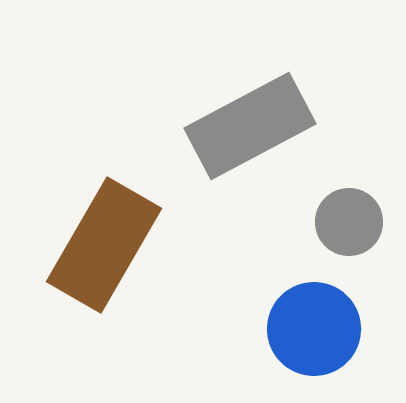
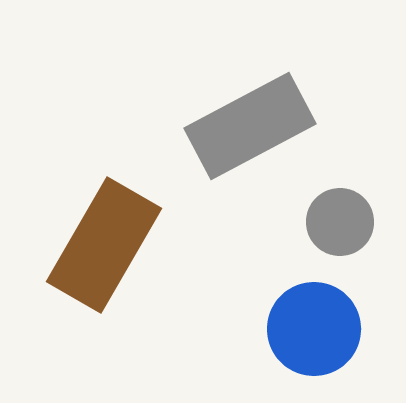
gray circle: moved 9 px left
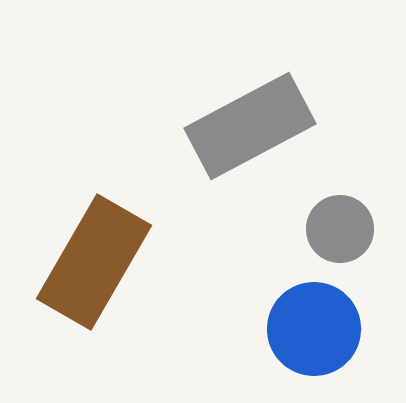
gray circle: moved 7 px down
brown rectangle: moved 10 px left, 17 px down
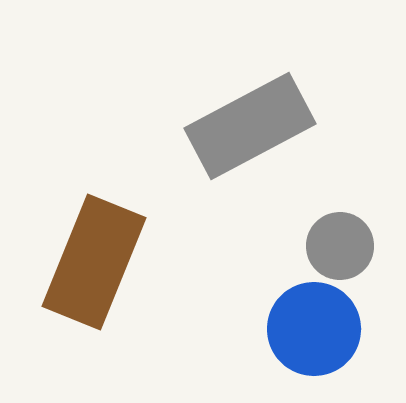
gray circle: moved 17 px down
brown rectangle: rotated 8 degrees counterclockwise
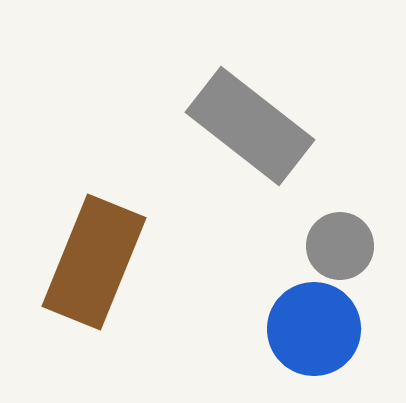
gray rectangle: rotated 66 degrees clockwise
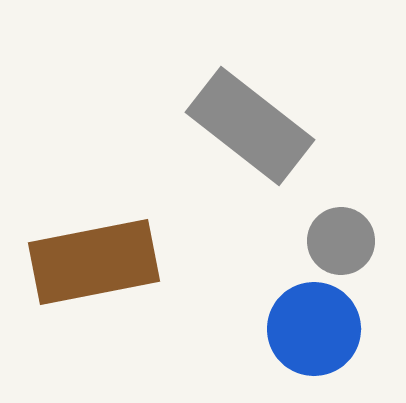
gray circle: moved 1 px right, 5 px up
brown rectangle: rotated 57 degrees clockwise
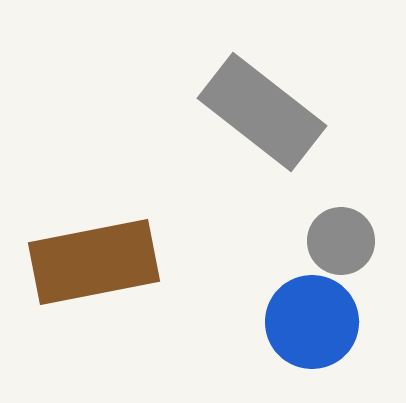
gray rectangle: moved 12 px right, 14 px up
blue circle: moved 2 px left, 7 px up
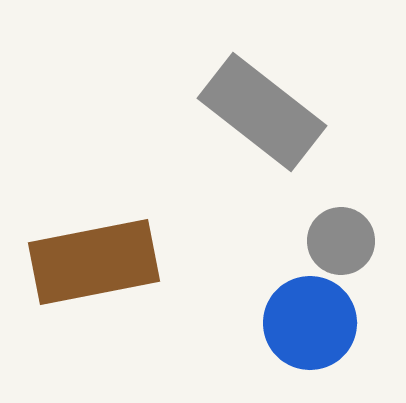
blue circle: moved 2 px left, 1 px down
